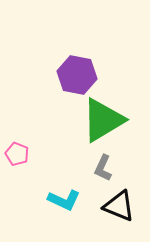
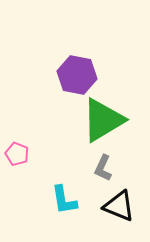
cyan L-shape: rotated 56 degrees clockwise
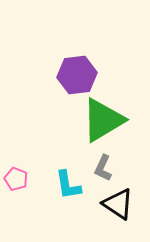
purple hexagon: rotated 18 degrees counterclockwise
pink pentagon: moved 1 px left, 25 px down
cyan L-shape: moved 4 px right, 15 px up
black triangle: moved 1 px left, 2 px up; rotated 12 degrees clockwise
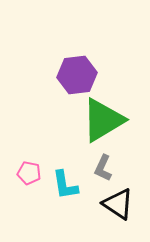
pink pentagon: moved 13 px right, 6 px up; rotated 10 degrees counterclockwise
cyan L-shape: moved 3 px left
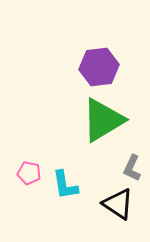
purple hexagon: moved 22 px right, 8 px up
gray L-shape: moved 29 px right
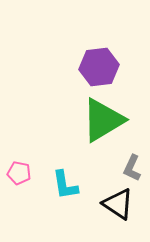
pink pentagon: moved 10 px left
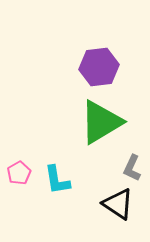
green triangle: moved 2 px left, 2 px down
pink pentagon: rotated 30 degrees clockwise
cyan L-shape: moved 8 px left, 5 px up
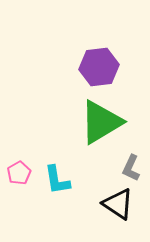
gray L-shape: moved 1 px left
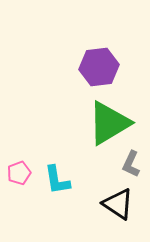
green triangle: moved 8 px right, 1 px down
gray L-shape: moved 4 px up
pink pentagon: rotated 10 degrees clockwise
